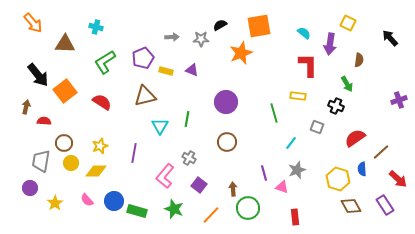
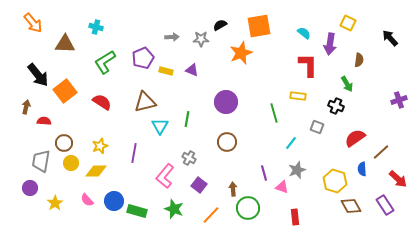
brown triangle at (145, 96): moved 6 px down
yellow hexagon at (338, 179): moved 3 px left, 2 px down
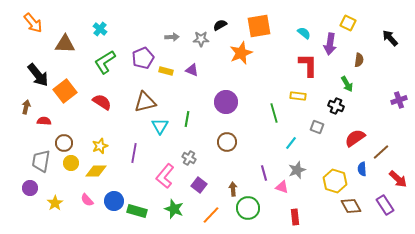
cyan cross at (96, 27): moved 4 px right, 2 px down; rotated 24 degrees clockwise
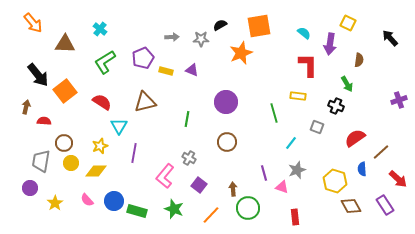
cyan triangle at (160, 126): moved 41 px left
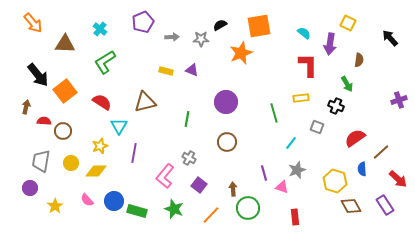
purple pentagon at (143, 58): moved 36 px up
yellow rectangle at (298, 96): moved 3 px right, 2 px down; rotated 14 degrees counterclockwise
brown circle at (64, 143): moved 1 px left, 12 px up
yellow star at (55, 203): moved 3 px down
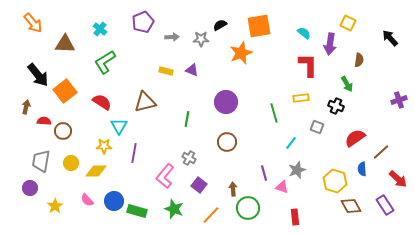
yellow star at (100, 146): moved 4 px right; rotated 21 degrees clockwise
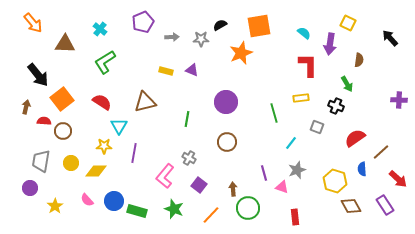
orange square at (65, 91): moved 3 px left, 8 px down
purple cross at (399, 100): rotated 21 degrees clockwise
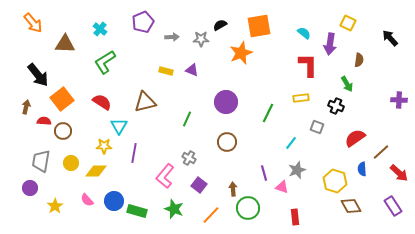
green line at (274, 113): moved 6 px left; rotated 42 degrees clockwise
green line at (187, 119): rotated 14 degrees clockwise
red arrow at (398, 179): moved 1 px right, 6 px up
purple rectangle at (385, 205): moved 8 px right, 1 px down
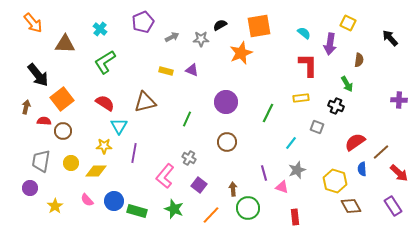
gray arrow at (172, 37): rotated 24 degrees counterclockwise
red semicircle at (102, 102): moved 3 px right, 1 px down
red semicircle at (355, 138): moved 4 px down
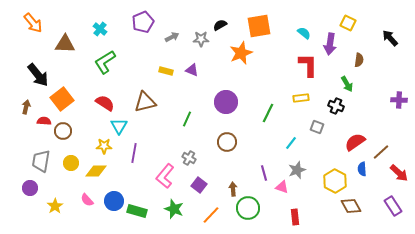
yellow hexagon at (335, 181): rotated 10 degrees clockwise
